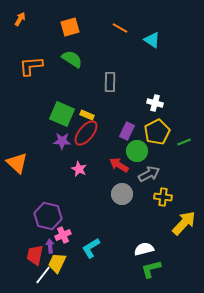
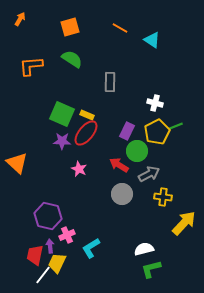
green line: moved 8 px left, 16 px up
pink cross: moved 4 px right
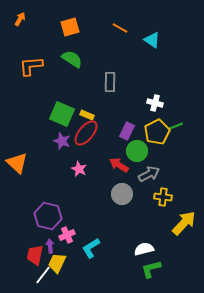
purple star: rotated 18 degrees clockwise
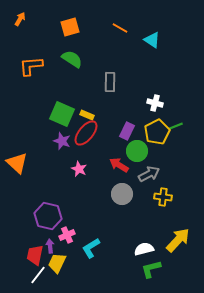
yellow arrow: moved 6 px left, 17 px down
white line: moved 5 px left
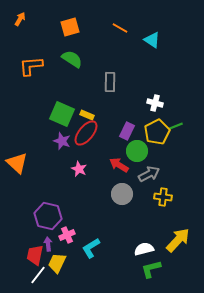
purple arrow: moved 2 px left, 2 px up
